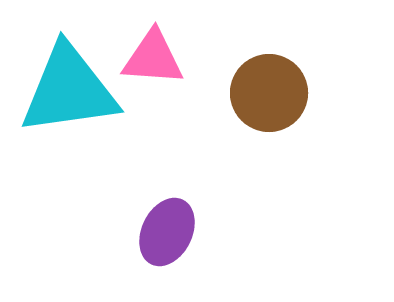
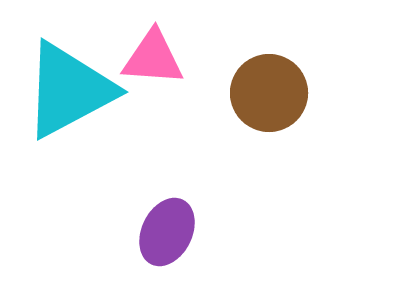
cyan triangle: rotated 20 degrees counterclockwise
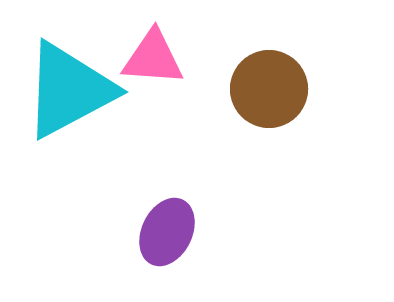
brown circle: moved 4 px up
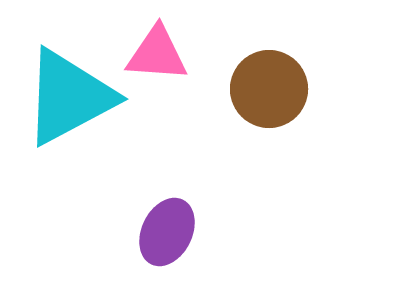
pink triangle: moved 4 px right, 4 px up
cyan triangle: moved 7 px down
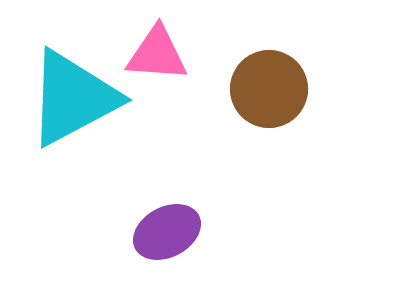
cyan triangle: moved 4 px right, 1 px down
purple ellipse: rotated 36 degrees clockwise
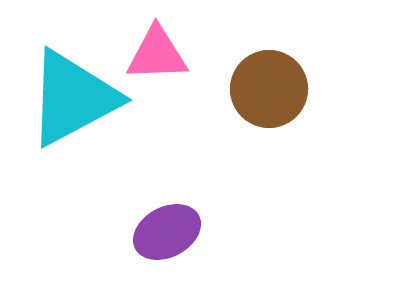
pink triangle: rotated 6 degrees counterclockwise
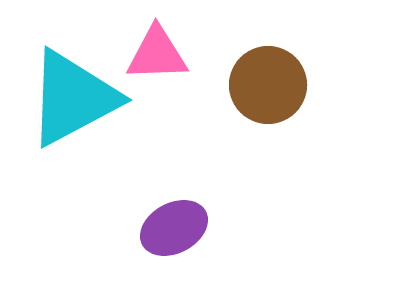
brown circle: moved 1 px left, 4 px up
purple ellipse: moved 7 px right, 4 px up
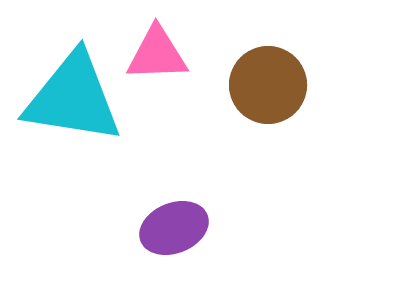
cyan triangle: rotated 37 degrees clockwise
purple ellipse: rotated 6 degrees clockwise
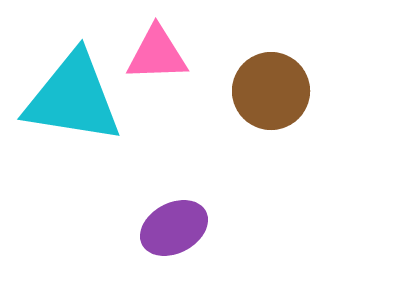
brown circle: moved 3 px right, 6 px down
purple ellipse: rotated 6 degrees counterclockwise
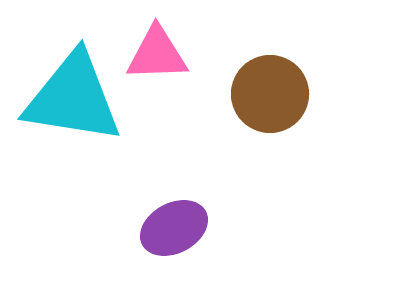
brown circle: moved 1 px left, 3 px down
